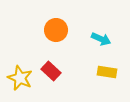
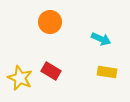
orange circle: moved 6 px left, 8 px up
red rectangle: rotated 12 degrees counterclockwise
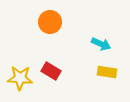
cyan arrow: moved 5 px down
yellow star: rotated 20 degrees counterclockwise
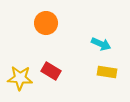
orange circle: moved 4 px left, 1 px down
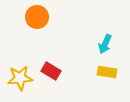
orange circle: moved 9 px left, 6 px up
cyan arrow: moved 4 px right; rotated 90 degrees clockwise
yellow star: rotated 10 degrees counterclockwise
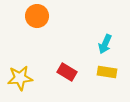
orange circle: moved 1 px up
red rectangle: moved 16 px right, 1 px down
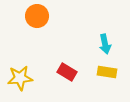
cyan arrow: rotated 36 degrees counterclockwise
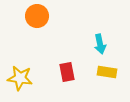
cyan arrow: moved 5 px left
red rectangle: rotated 48 degrees clockwise
yellow star: rotated 15 degrees clockwise
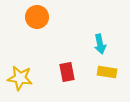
orange circle: moved 1 px down
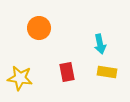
orange circle: moved 2 px right, 11 px down
